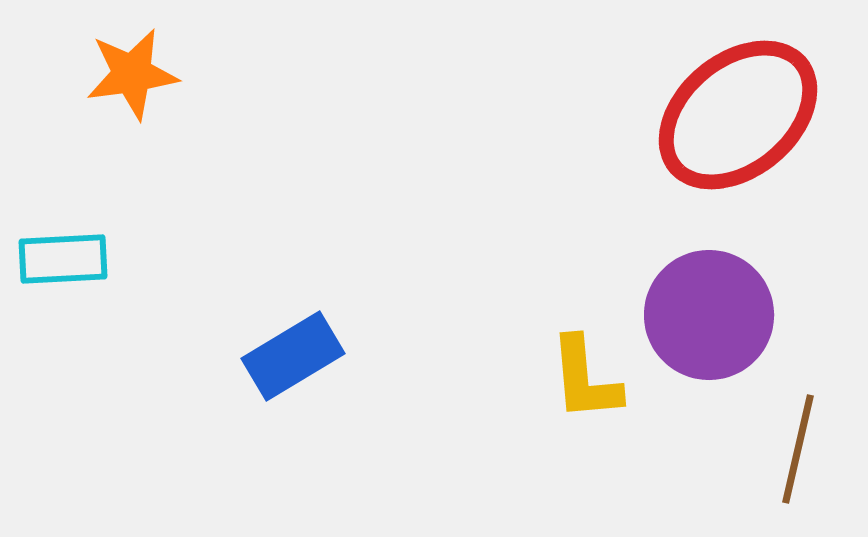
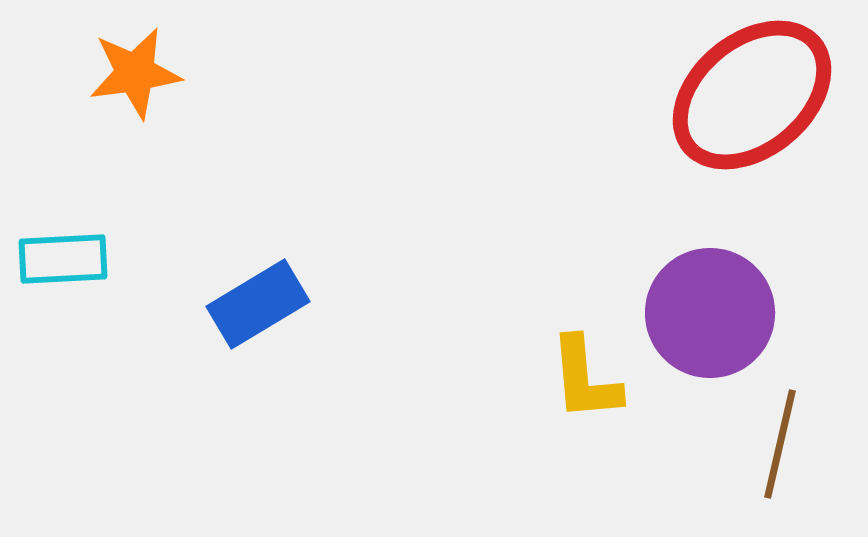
orange star: moved 3 px right, 1 px up
red ellipse: moved 14 px right, 20 px up
purple circle: moved 1 px right, 2 px up
blue rectangle: moved 35 px left, 52 px up
brown line: moved 18 px left, 5 px up
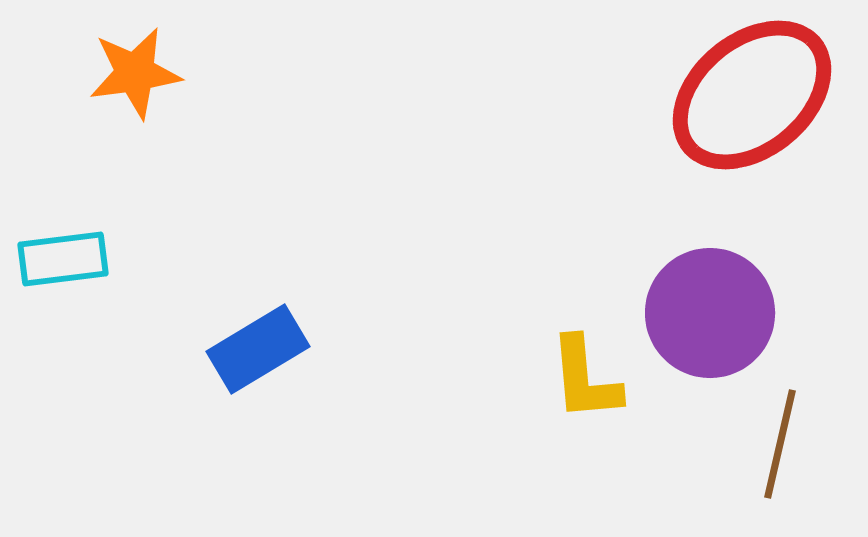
cyan rectangle: rotated 4 degrees counterclockwise
blue rectangle: moved 45 px down
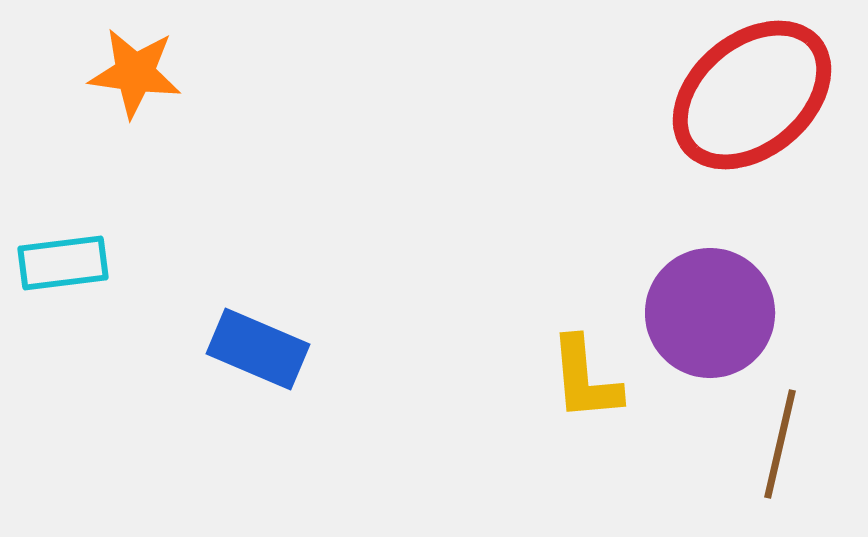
orange star: rotated 16 degrees clockwise
cyan rectangle: moved 4 px down
blue rectangle: rotated 54 degrees clockwise
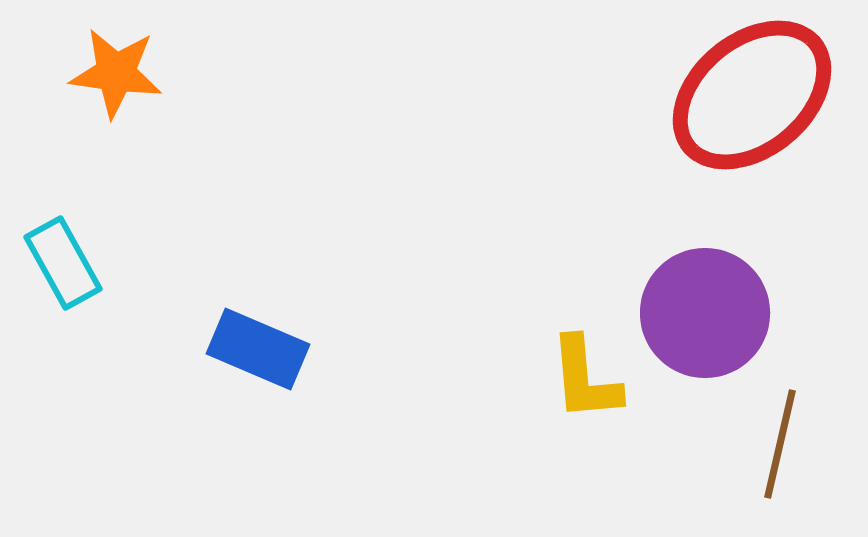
orange star: moved 19 px left
cyan rectangle: rotated 68 degrees clockwise
purple circle: moved 5 px left
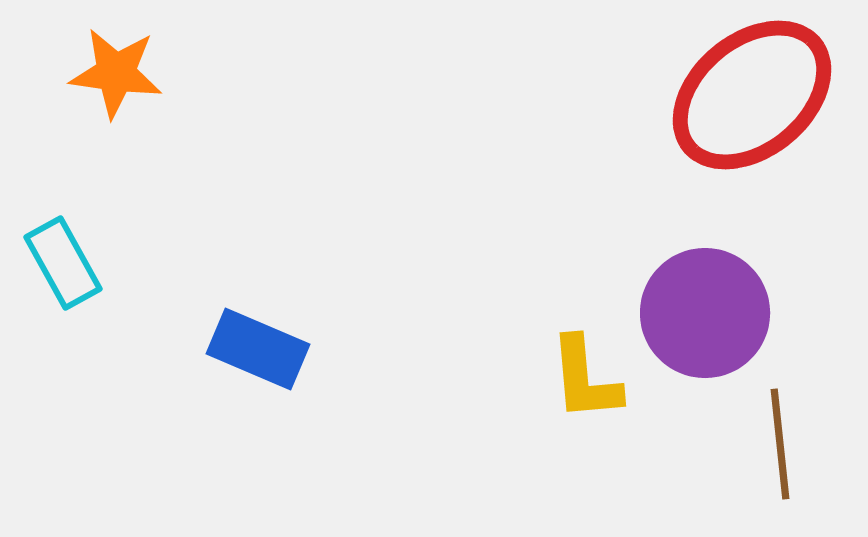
brown line: rotated 19 degrees counterclockwise
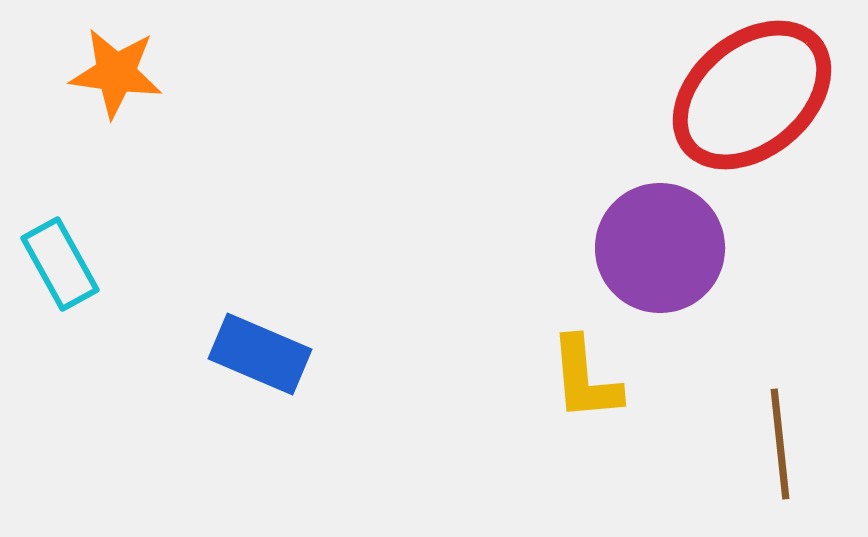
cyan rectangle: moved 3 px left, 1 px down
purple circle: moved 45 px left, 65 px up
blue rectangle: moved 2 px right, 5 px down
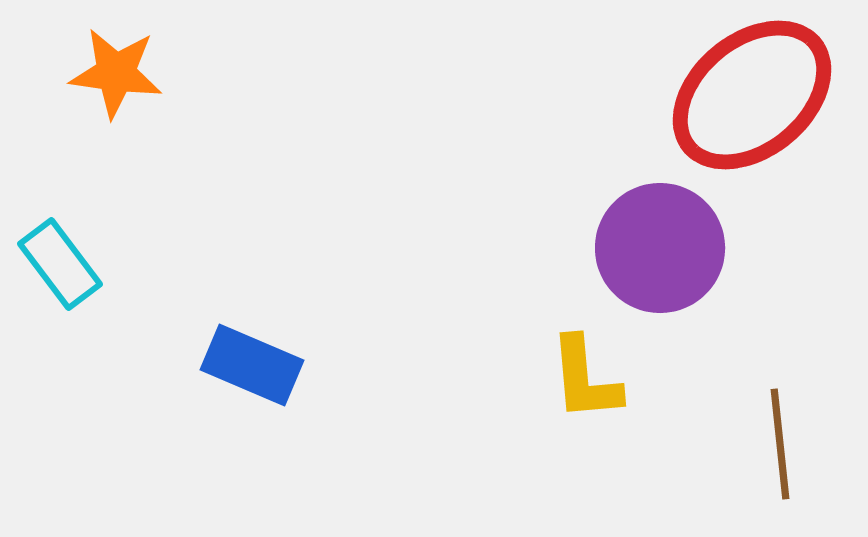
cyan rectangle: rotated 8 degrees counterclockwise
blue rectangle: moved 8 px left, 11 px down
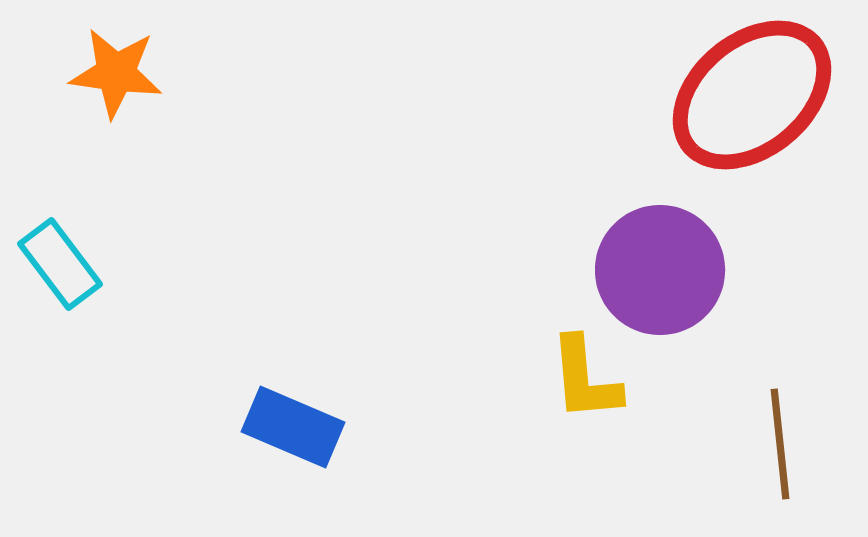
purple circle: moved 22 px down
blue rectangle: moved 41 px right, 62 px down
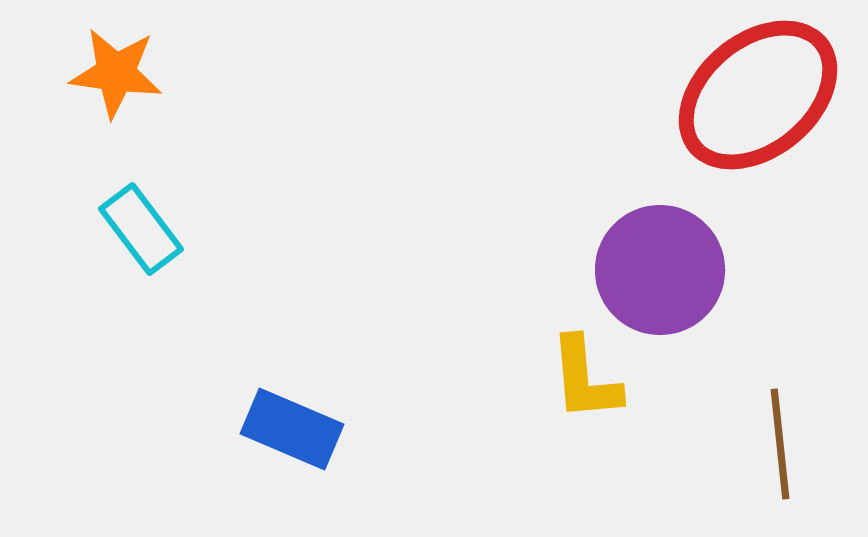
red ellipse: moved 6 px right
cyan rectangle: moved 81 px right, 35 px up
blue rectangle: moved 1 px left, 2 px down
